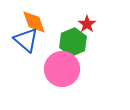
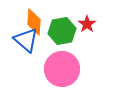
orange diamond: rotated 24 degrees clockwise
green hexagon: moved 11 px left, 11 px up; rotated 12 degrees clockwise
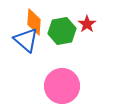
pink circle: moved 17 px down
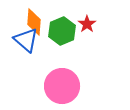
green hexagon: rotated 12 degrees counterclockwise
